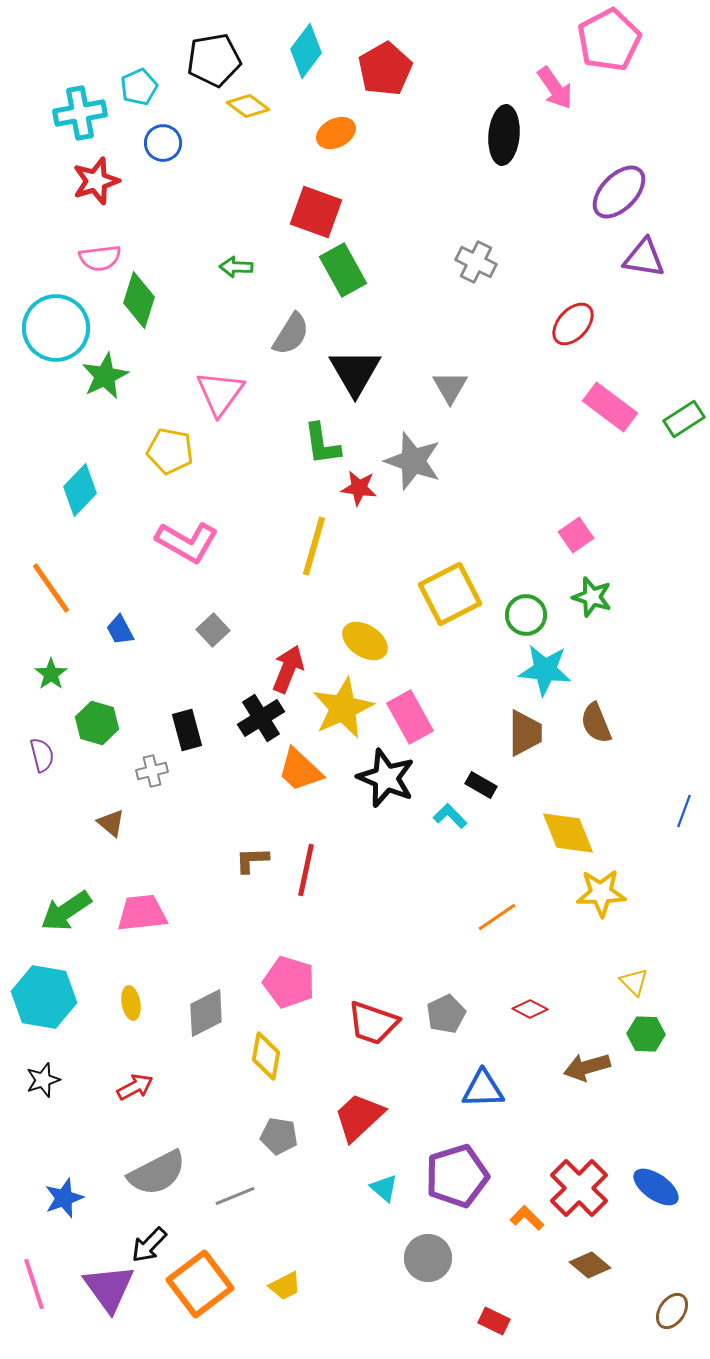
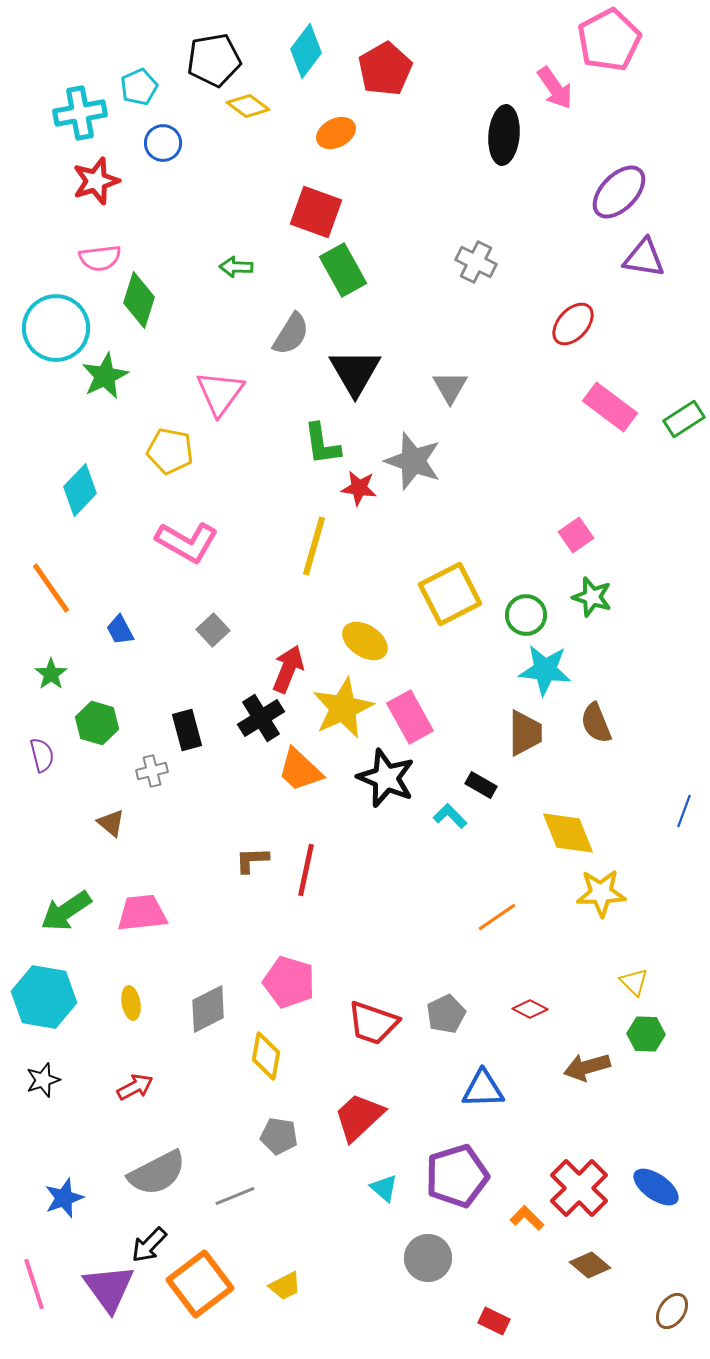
gray diamond at (206, 1013): moved 2 px right, 4 px up
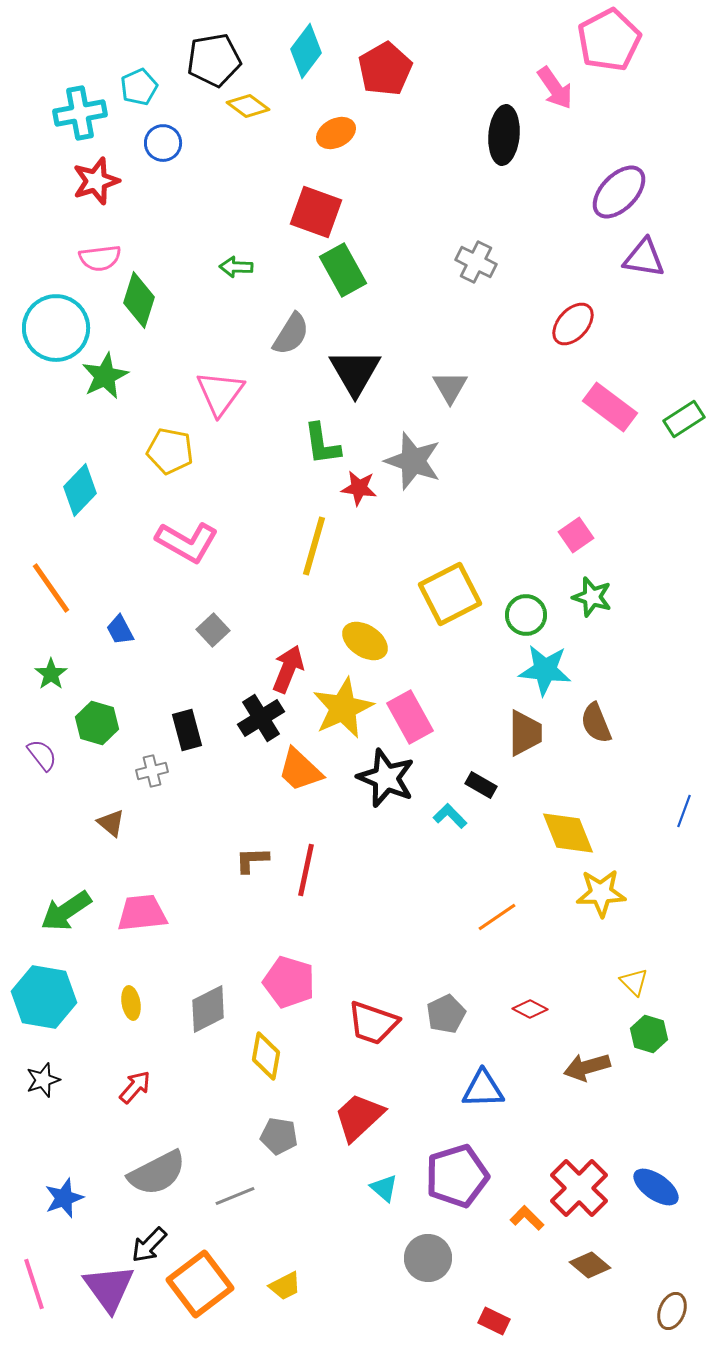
purple semicircle at (42, 755): rotated 24 degrees counterclockwise
green hexagon at (646, 1034): moved 3 px right; rotated 15 degrees clockwise
red arrow at (135, 1087): rotated 21 degrees counterclockwise
brown ellipse at (672, 1311): rotated 12 degrees counterclockwise
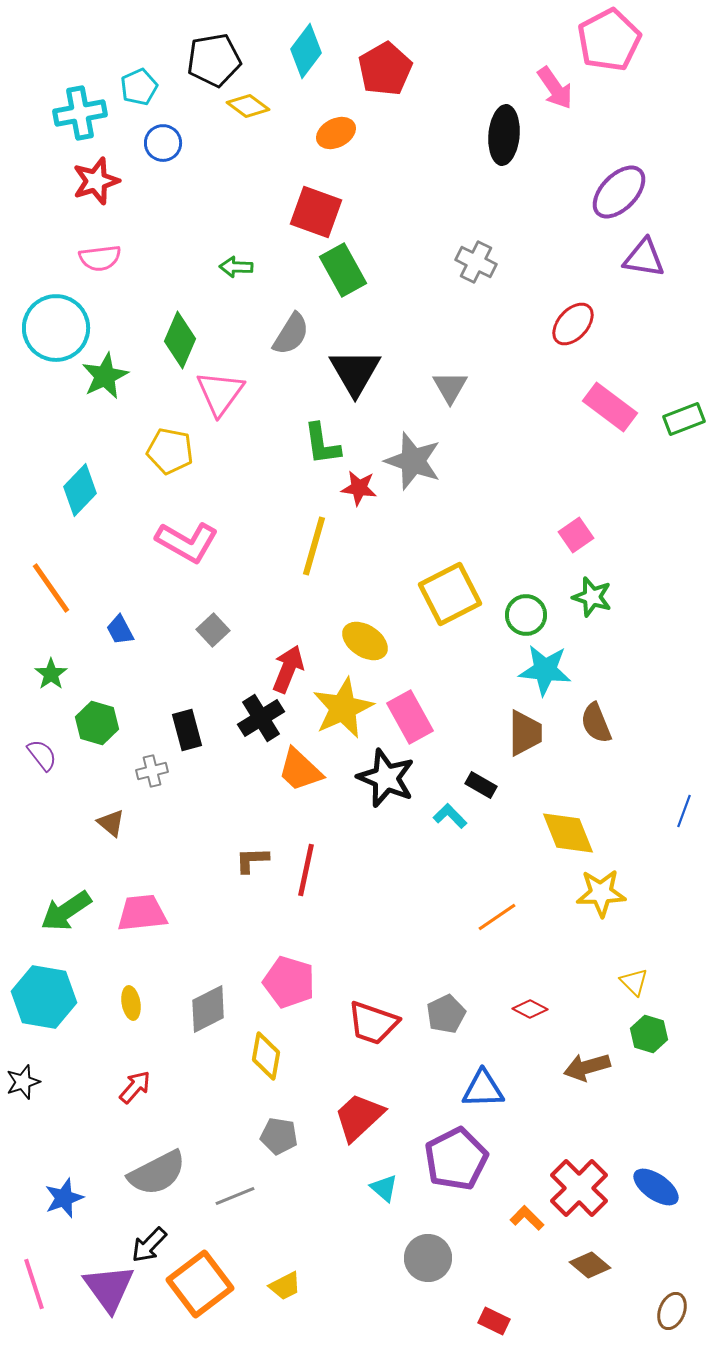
green diamond at (139, 300): moved 41 px right, 40 px down; rotated 6 degrees clockwise
green rectangle at (684, 419): rotated 12 degrees clockwise
black star at (43, 1080): moved 20 px left, 2 px down
purple pentagon at (457, 1176): moved 1 px left, 17 px up; rotated 10 degrees counterclockwise
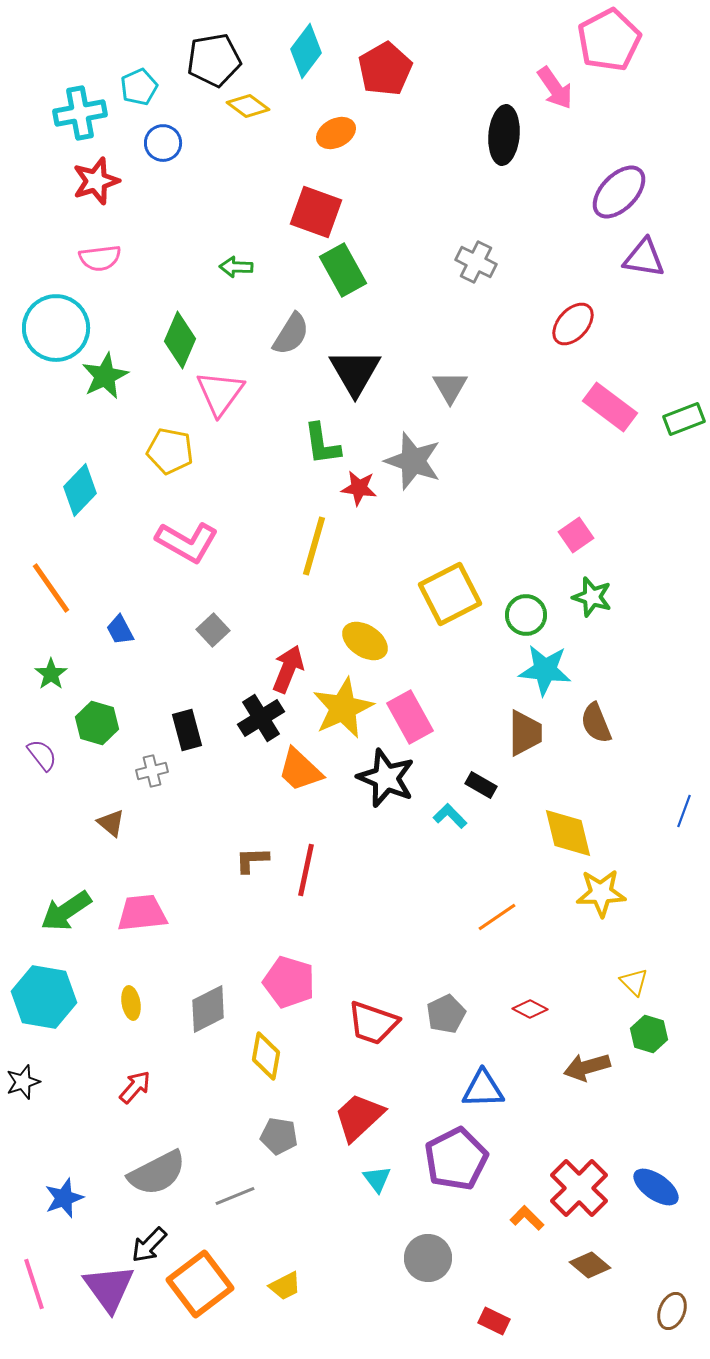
yellow diamond at (568, 833): rotated 8 degrees clockwise
cyan triangle at (384, 1188): moved 7 px left, 9 px up; rotated 12 degrees clockwise
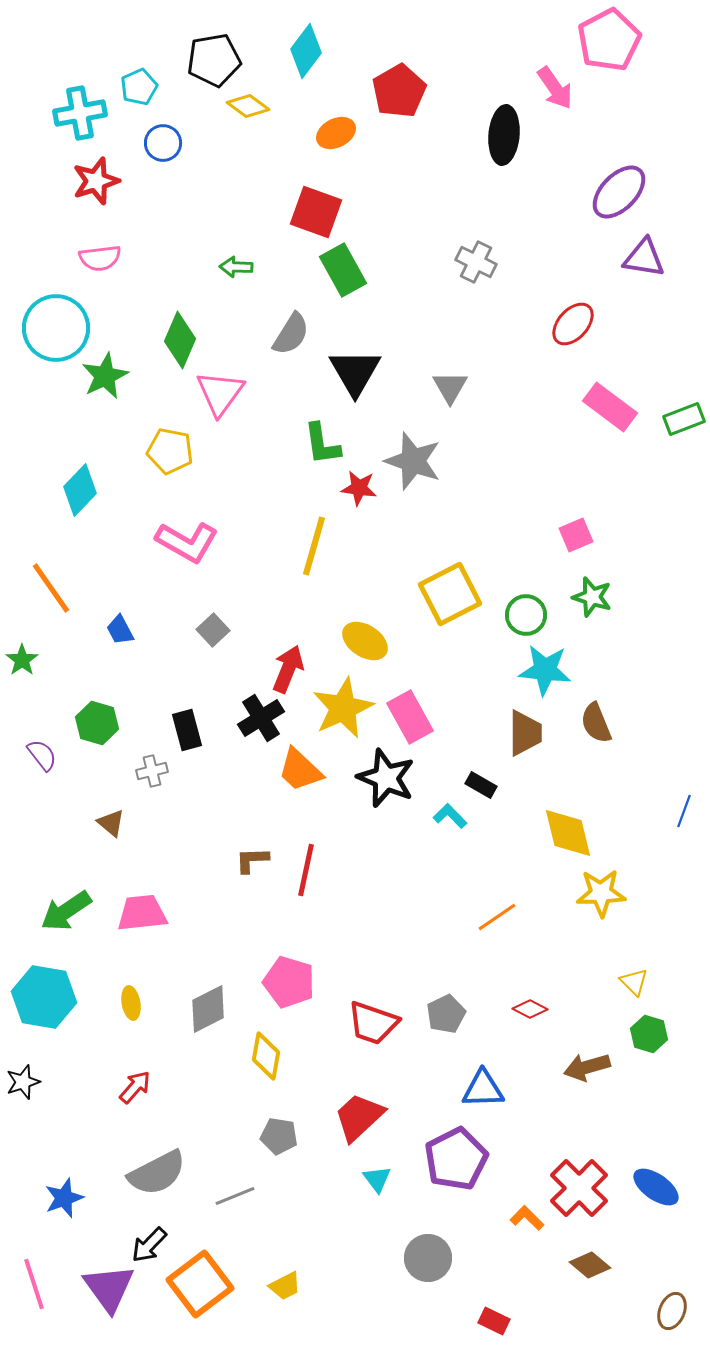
red pentagon at (385, 69): moved 14 px right, 22 px down
pink square at (576, 535): rotated 12 degrees clockwise
green star at (51, 674): moved 29 px left, 14 px up
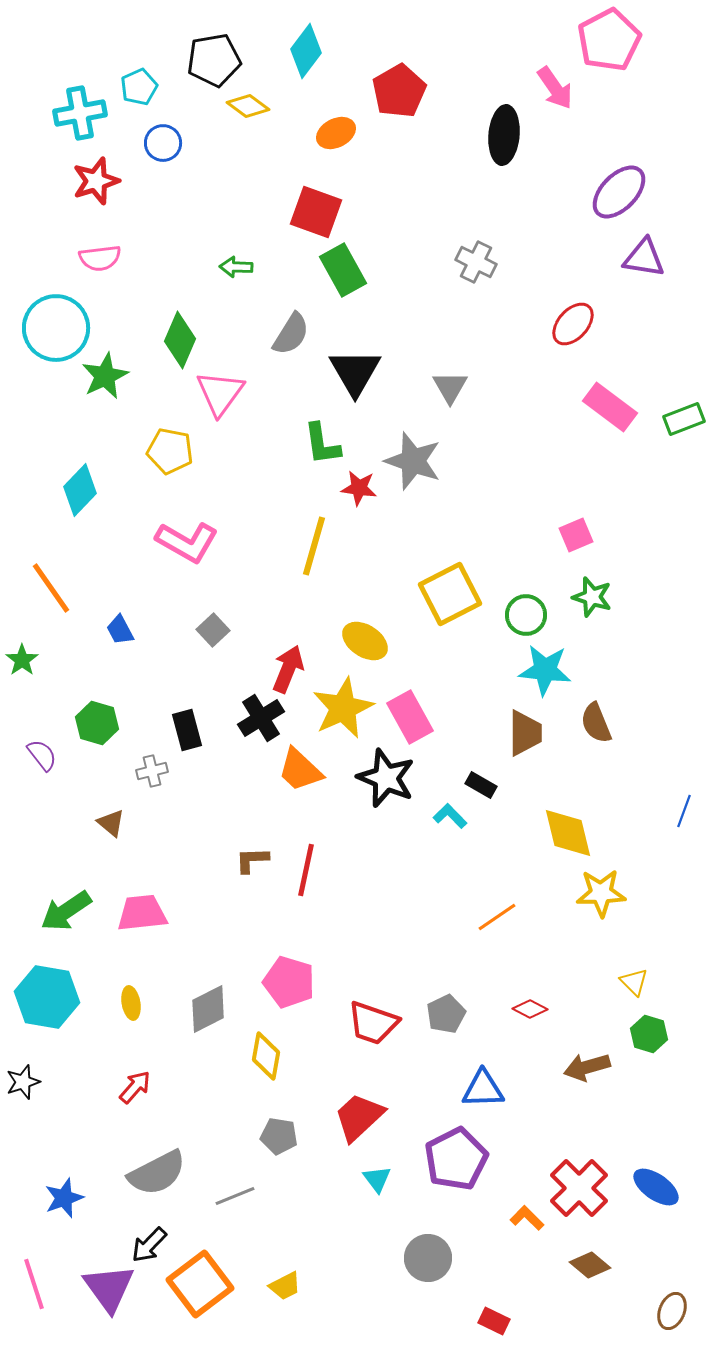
cyan hexagon at (44, 997): moved 3 px right
